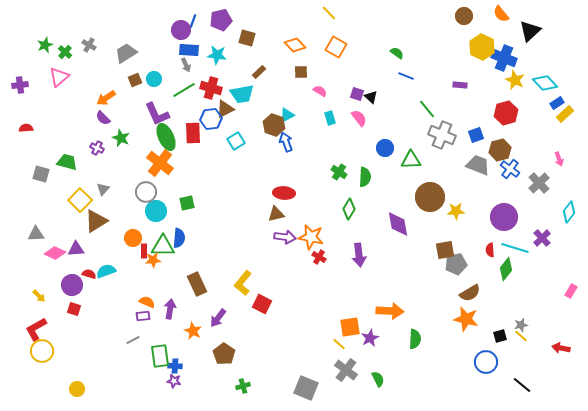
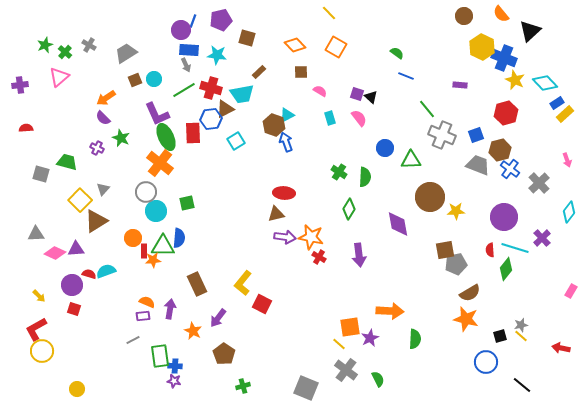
pink arrow at (559, 159): moved 8 px right, 1 px down
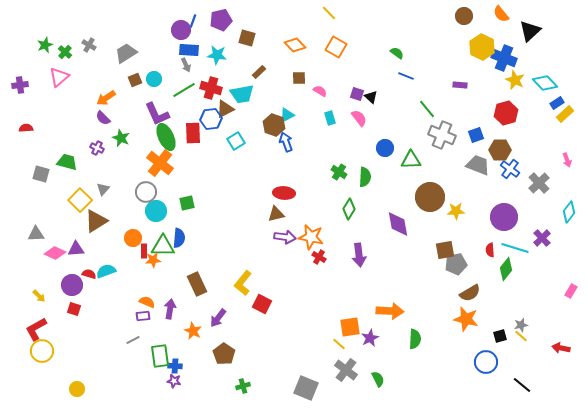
brown square at (301, 72): moved 2 px left, 6 px down
brown hexagon at (500, 150): rotated 15 degrees clockwise
